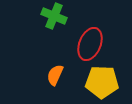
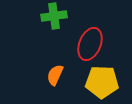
green cross: rotated 30 degrees counterclockwise
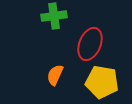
yellow pentagon: rotated 8 degrees clockwise
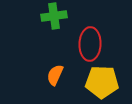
red ellipse: rotated 20 degrees counterclockwise
yellow pentagon: rotated 8 degrees counterclockwise
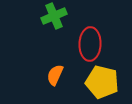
green cross: rotated 15 degrees counterclockwise
yellow pentagon: rotated 12 degrees clockwise
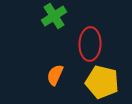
green cross: rotated 10 degrees counterclockwise
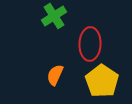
yellow pentagon: moved 1 px up; rotated 20 degrees clockwise
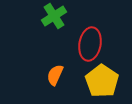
red ellipse: rotated 8 degrees clockwise
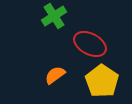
red ellipse: rotated 72 degrees counterclockwise
orange semicircle: rotated 30 degrees clockwise
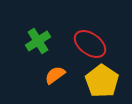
green cross: moved 16 px left, 25 px down
red ellipse: rotated 8 degrees clockwise
